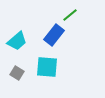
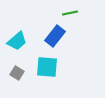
green line: moved 2 px up; rotated 28 degrees clockwise
blue rectangle: moved 1 px right, 1 px down
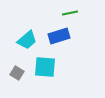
blue rectangle: moved 4 px right; rotated 35 degrees clockwise
cyan trapezoid: moved 10 px right, 1 px up
cyan square: moved 2 px left
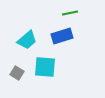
blue rectangle: moved 3 px right
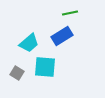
blue rectangle: rotated 15 degrees counterclockwise
cyan trapezoid: moved 2 px right, 3 px down
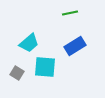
blue rectangle: moved 13 px right, 10 px down
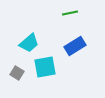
cyan square: rotated 15 degrees counterclockwise
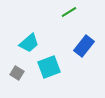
green line: moved 1 px left, 1 px up; rotated 21 degrees counterclockwise
blue rectangle: moved 9 px right; rotated 20 degrees counterclockwise
cyan square: moved 4 px right; rotated 10 degrees counterclockwise
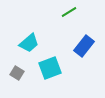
cyan square: moved 1 px right, 1 px down
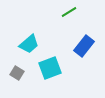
cyan trapezoid: moved 1 px down
